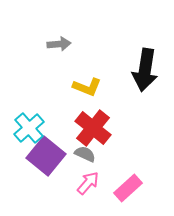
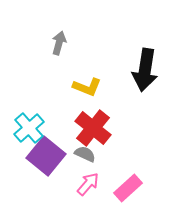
gray arrow: moved 1 px up; rotated 70 degrees counterclockwise
pink arrow: moved 1 px down
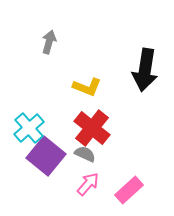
gray arrow: moved 10 px left, 1 px up
red cross: moved 1 px left
pink rectangle: moved 1 px right, 2 px down
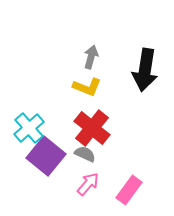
gray arrow: moved 42 px right, 15 px down
pink rectangle: rotated 12 degrees counterclockwise
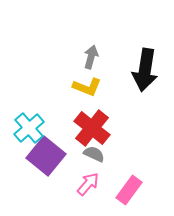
gray semicircle: moved 9 px right
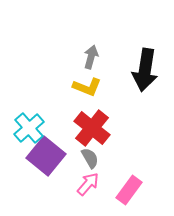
gray semicircle: moved 4 px left, 4 px down; rotated 35 degrees clockwise
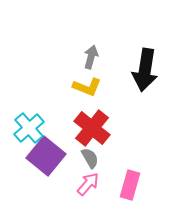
pink rectangle: moved 1 px right, 5 px up; rotated 20 degrees counterclockwise
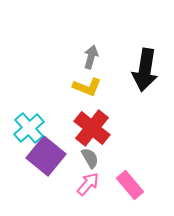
pink rectangle: rotated 56 degrees counterclockwise
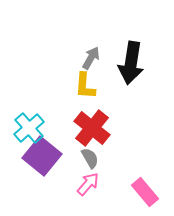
gray arrow: moved 1 px down; rotated 15 degrees clockwise
black arrow: moved 14 px left, 7 px up
yellow L-shape: moved 2 px left, 1 px up; rotated 72 degrees clockwise
purple square: moved 4 px left
pink rectangle: moved 15 px right, 7 px down
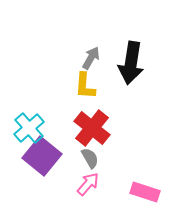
pink rectangle: rotated 32 degrees counterclockwise
